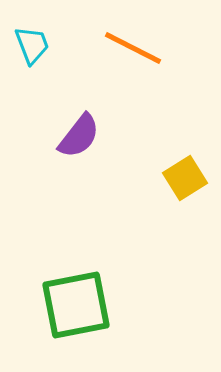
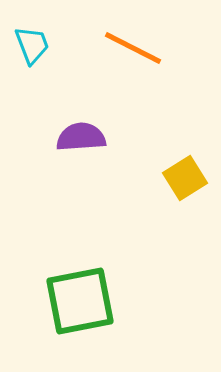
purple semicircle: moved 2 px right, 1 px down; rotated 132 degrees counterclockwise
green square: moved 4 px right, 4 px up
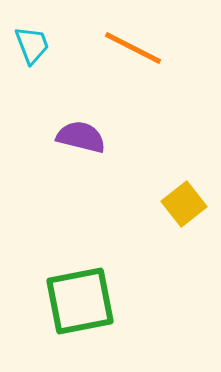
purple semicircle: rotated 18 degrees clockwise
yellow square: moved 1 px left, 26 px down; rotated 6 degrees counterclockwise
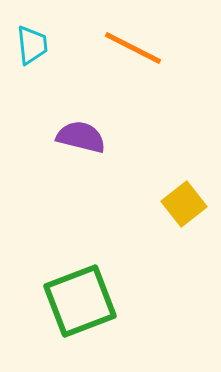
cyan trapezoid: rotated 15 degrees clockwise
green square: rotated 10 degrees counterclockwise
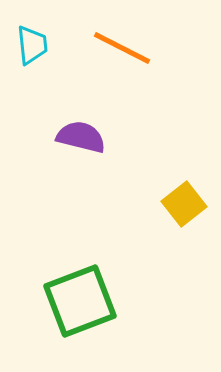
orange line: moved 11 px left
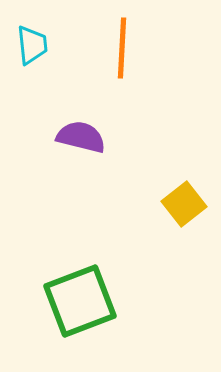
orange line: rotated 66 degrees clockwise
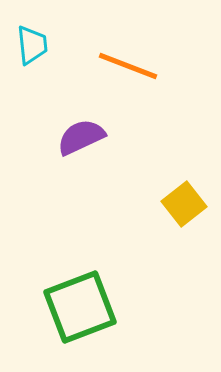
orange line: moved 6 px right, 18 px down; rotated 72 degrees counterclockwise
purple semicircle: rotated 39 degrees counterclockwise
green square: moved 6 px down
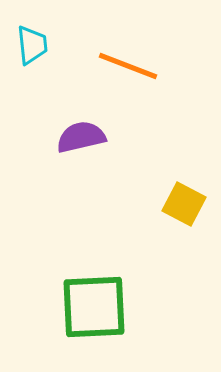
purple semicircle: rotated 12 degrees clockwise
yellow square: rotated 24 degrees counterclockwise
green square: moved 14 px right; rotated 18 degrees clockwise
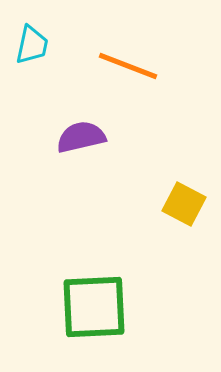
cyan trapezoid: rotated 18 degrees clockwise
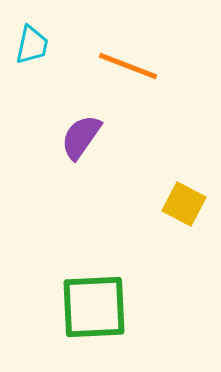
purple semicircle: rotated 42 degrees counterclockwise
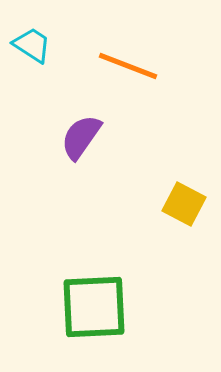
cyan trapezoid: rotated 69 degrees counterclockwise
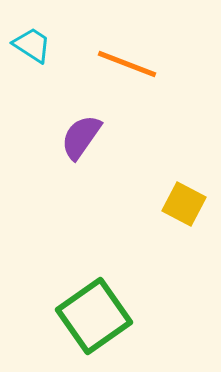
orange line: moved 1 px left, 2 px up
green square: moved 9 px down; rotated 32 degrees counterclockwise
